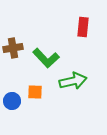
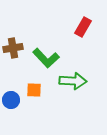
red rectangle: rotated 24 degrees clockwise
green arrow: rotated 16 degrees clockwise
orange square: moved 1 px left, 2 px up
blue circle: moved 1 px left, 1 px up
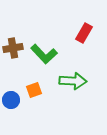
red rectangle: moved 1 px right, 6 px down
green L-shape: moved 2 px left, 4 px up
orange square: rotated 21 degrees counterclockwise
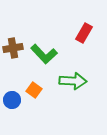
orange square: rotated 35 degrees counterclockwise
blue circle: moved 1 px right
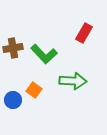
blue circle: moved 1 px right
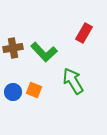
green L-shape: moved 2 px up
green arrow: rotated 124 degrees counterclockwise
orange square: rotated 14 degrees counterclockwise
blue circle: moved 8 px up
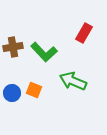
brown cross: moved 1 px up
green arrow: rotated 36 degrees counterclockwise
blue circle: moved 1 px left, 1 px down
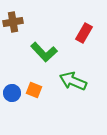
brown cross: moved 25 px up
